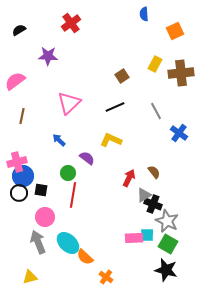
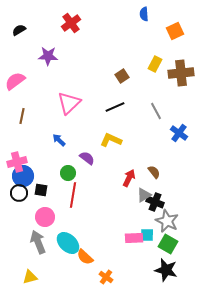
black cross: moved 2 px right, 2 px up
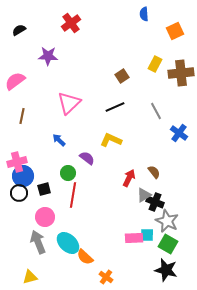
black square: moved 3 px right, 1 px up; rotated 24 degrees counterclockwise
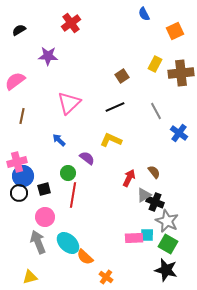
blue semicircle: rotated 24 degrees counterclockwise
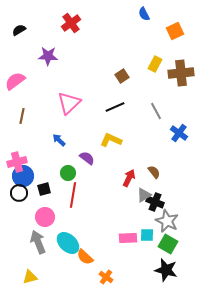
pink rectangle: moved 6 px left
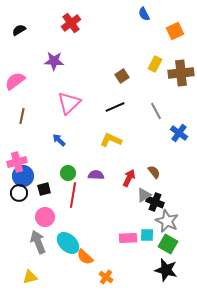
purple star: moved 6 px right, 5 px down
purple semicircle: moved 9 px right, 17 px down; rotated 35 degrees counterclockwise
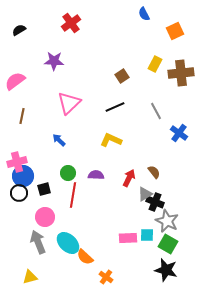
gray triangle: moved 1 px right, 1 px up
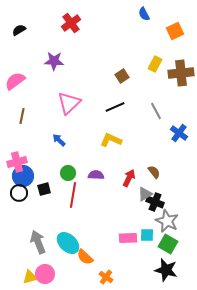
pink circle: moved 57 px down
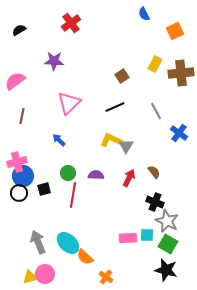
gray triangle: moved 19 px left, 48 px up; rotated 28 degrees counterclockwise
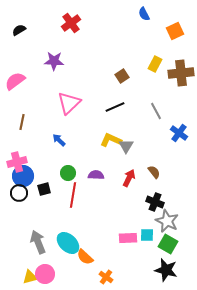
brown line: moved 6 px down
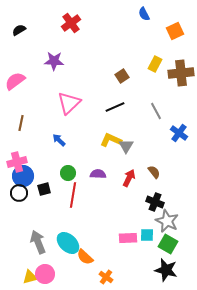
brown line: moved 1 px left, 1 px down
purple semicircle: moved 2 px right, 1 px up
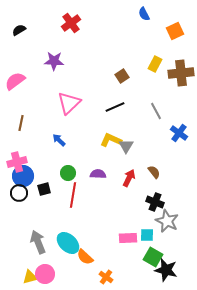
green square: moved 15 px left, 13 px down
